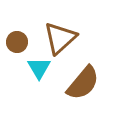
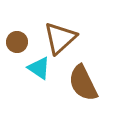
cyan triangle: rotated 25 degrees counterclockwise
brown semicircle: rotated 114 degrees clockwise
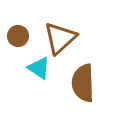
brown circle: moved 1 px right, 6 px up
brown semicircle: rotated 24 degrees clockwise
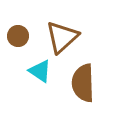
brown triangle: moved 2 px right, 1 px up
cyan triangle: moved 1 px right, 3 px down
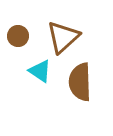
brown triangle: moved 1 px right
brown semicircle: moved 3 px left, 1 px up
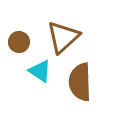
brown circle: moved 1 px right, 6 px down
